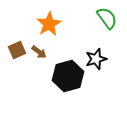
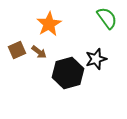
black hexagon: moved 3 px up
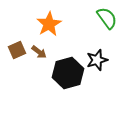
black star: moved 1 px right, 1 px down
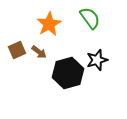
green semicircle: moved 17 px left
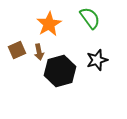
brown arrow: rotated 42 degrees clockwise
black hexagon: moved 8 px left, 2 px up
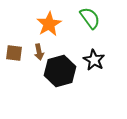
brown square: moved 3 px left, 3 px down; rotated 30 degrees clockwise
black star: moved 3 px left; rotated 25 degrees counterclockwise
